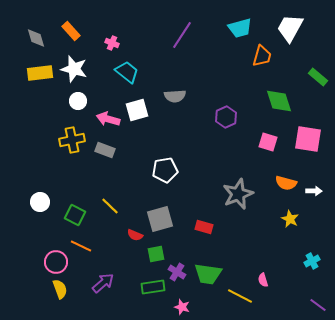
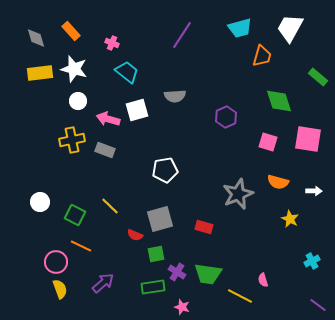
orange semicircle at (286, 183): moved 8 px left, 1 px up
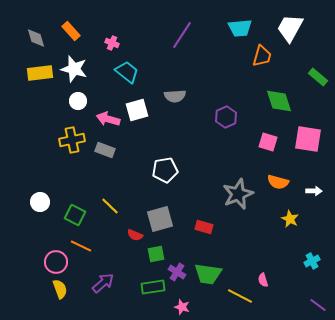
cyan trapezoid at (240, 28): rotated 10 degrees clockwise
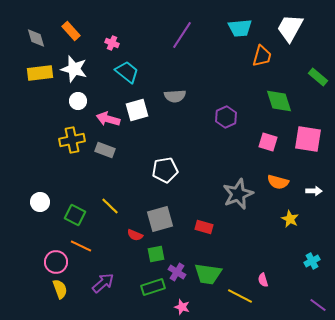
green rectangle at (153, 287): rotated 10 degrees counterclockwise
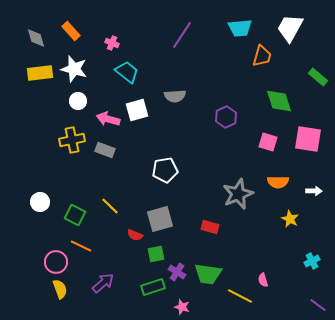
orange semicircle at (278, 182): rotated 15 degrees counterclockwise
red rectangle at (204, 227): moved 6 px right
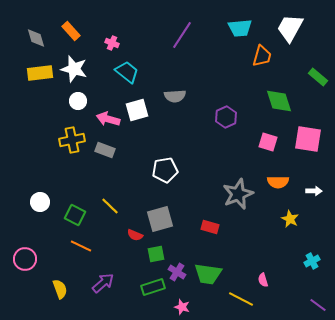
pink circle at (56, 262): moved 31 px left, 3 px up
yellow line at (240, 296): moved 1 px right, 3 px down
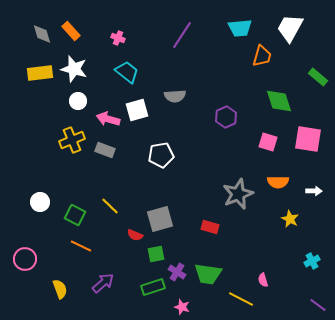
gray diamond at (36, 38): moved 6 px right, 4 px up
pink cross at (112, 43): moved 6 px right, 5 px up
yellow cross at (72, 140): rotated 10 degrees counterclockwise
white pentagon at (165, 170): moved 4 px left, 15 px up
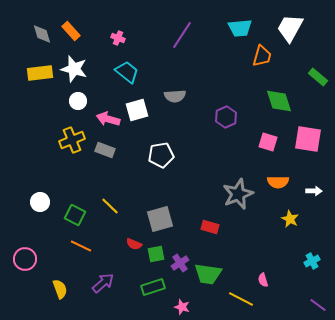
red semicircle at (135, 235): moved 1 px left, 9 px down
purple cross at (177, 272): moved 3 px right, 9 px up; rotated 24 degrees clockwise
